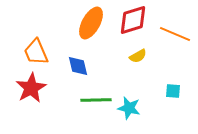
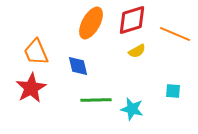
red diamond: moved 1 px left
yellow semicircle: moved 1 px left, 5 px up
cyan star: moved 3 px right, 1 px down
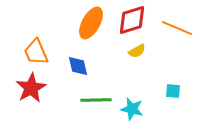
orange line: moved 2 px right, 6 px up
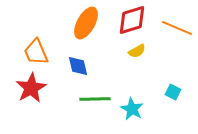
orange ellipse: moved 5 px left
cyan square: moved 1 px down; rotated 21 degrees clockwise
green line: moved 1 px left, 1 px up
cyan star: rotated 15 degrees clockwise
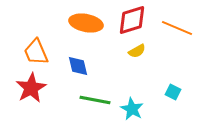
orange ellipse: rotated 72 degrees clockwise
green line: moved 1 px down; rotated 12 degrees clockwise
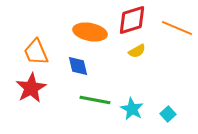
orange ellipse: moved 4 px right, 9 px down
cyan square: moved 5 px left, 22 px down; rotated 21 degrees clockwise
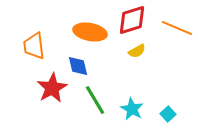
orange trapezoid: moved 2 px left, 6 px up; rotated 16 degrees clockwise
red star: moved 21 px right
green line: rotated 48 degrees clockwise
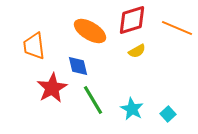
orange ellipse: moved 1 px up; rotated 20 degrees clockwise
green line: moved 2 px left
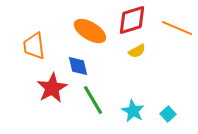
cyan star: moved 1 px right, 2 px down
